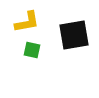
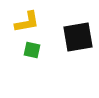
black square: moved 4 px right, 2 px down
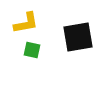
yellow L-shape: moved 1 px left, 1 px down
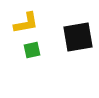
green square: rotated 24 degrees counterclockwise
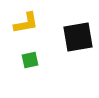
green square: moved 2 px left, 10 px down
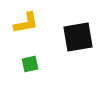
green square: moved 4 px down
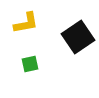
black square: rotated 24 degrees counterclockwise
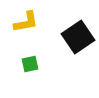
yellow L-shape: moved 1 px up
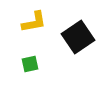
yellow L-shape: moved 8 px right
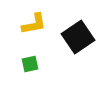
yellow L-shape: moved 2 px down
